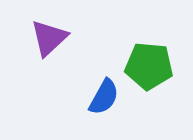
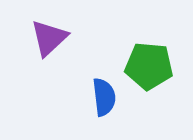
blue semicircle: rotated 36 degrees counterclockwise
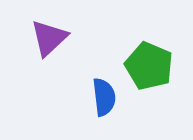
green pentagon: rotated 18 degrees clockwise
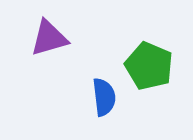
purple triangle: rotated 27 degrees clockwise
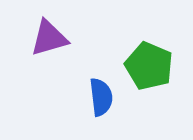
blue semicircle: moved 3 px left
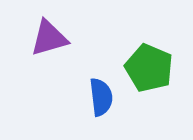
green pentagon: moved 2 px down
